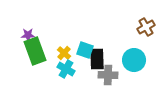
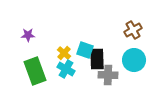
brown cross: moved 13 px left, 3 px down
green rectangle: moved 20 px down
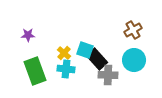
black rectangle: rotated 40 degrees counterclockwise
cyan cross: rotated 24 degrees counterclockwise
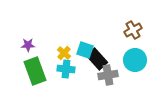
purple star: moved 10 px down
cyan circle: moved 1 px right
gray cross: rotated 12 degrees counterclockwise
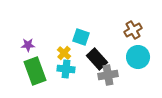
cyan square: moved 4 px left, 13 px up
cyan circle: moved 3 px right, 3 px up
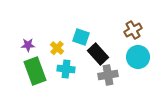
yellow cross: moved 7 px left, 5 px up
black rectangle: moved 1 px right, 5 px up
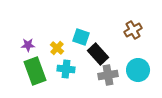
cyan circle: moved 13 px down
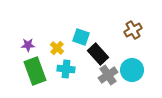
cyan circle: moved 6 px left
gray cross: rotated 24 degrees counterclockwise
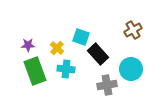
cyan circle: moved 1 px left, 1 px up
gray cross: moved 1 px left, 10 px down; rotated 24 degrees clockwise
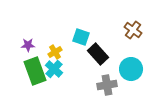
brown cross: rotated 24 degrees counterclockwise
yellow cross: moved 2 px left, 4 px down; rotated 16 degrees clockwise
cyan cross: moved 12 px left; rotated 36 degrees clockwise
